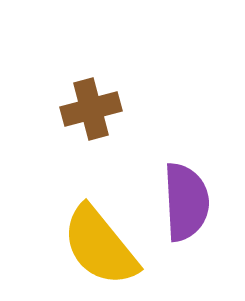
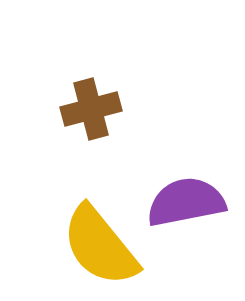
purple semicircle: rotated 98 degrees counterclockwise
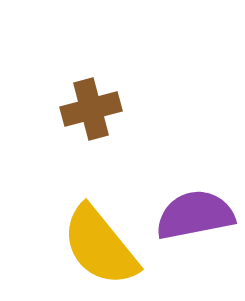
purple semicircle: moved 9 px right, 13 px down
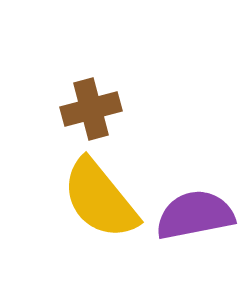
yellow semicircle: moved 47 px up
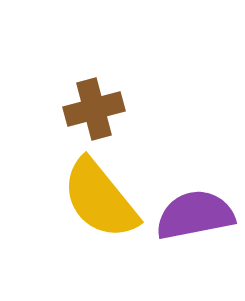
brown cross: moved 3 px right
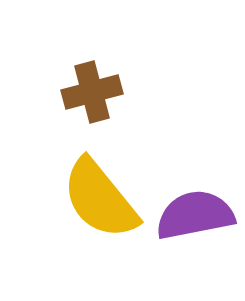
brown cross: moved 2 px left, 17 px up
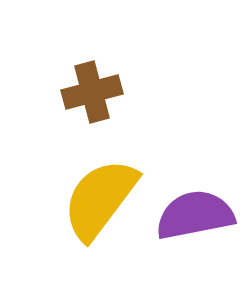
yellow semicircle: rotated 76 degrees clockwise
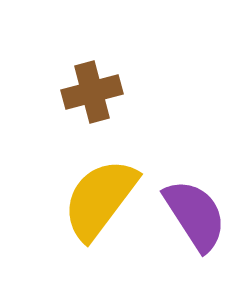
purple semicircle: rotated 68 degrees clockwise
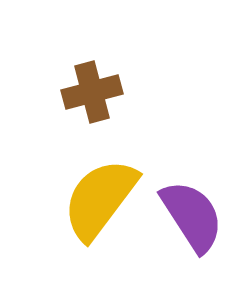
purple semicircle: moved 3 px left, 1 px down
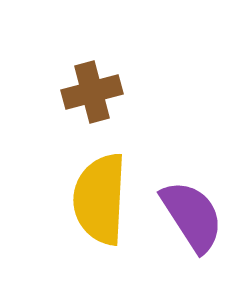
yellow semicircle: rotated 34 degrees counterclockwise
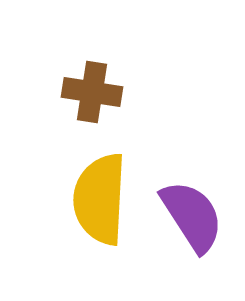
brown cross: rotated 24 degrees clockwise
